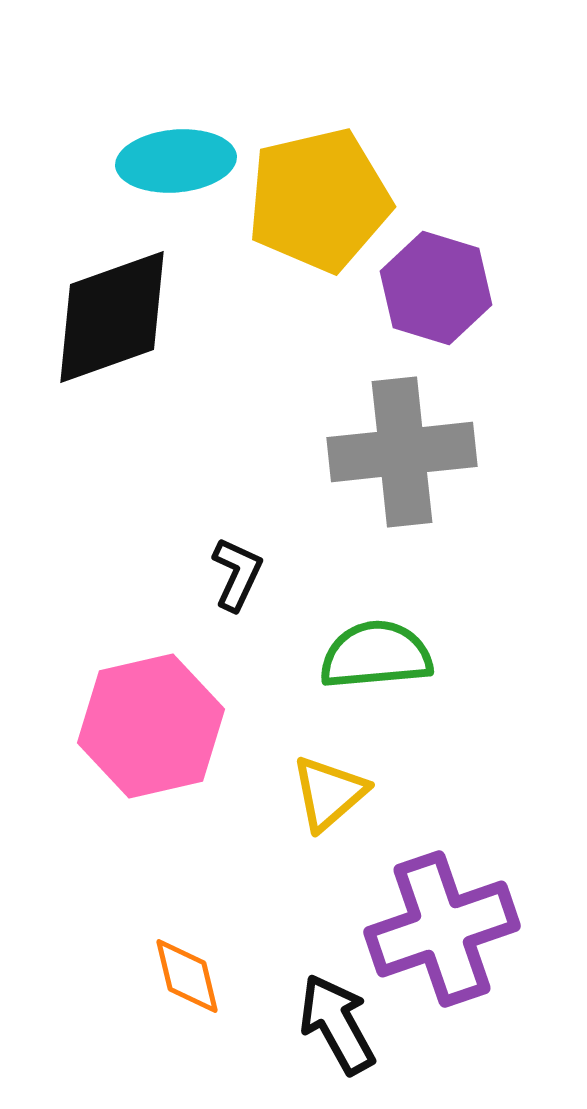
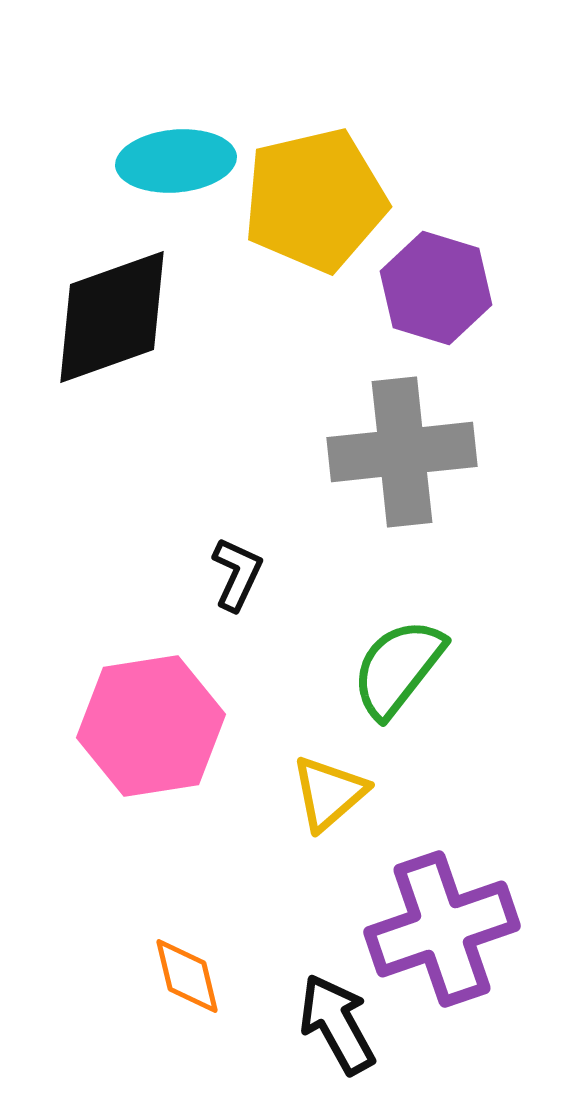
yellow pentagon: moved 4 px left
green semicircle: moved 22 px right, 13 px down; rotated 47 degrees counterclockwise
pink hexagon: rotated 4 degrees clockwise
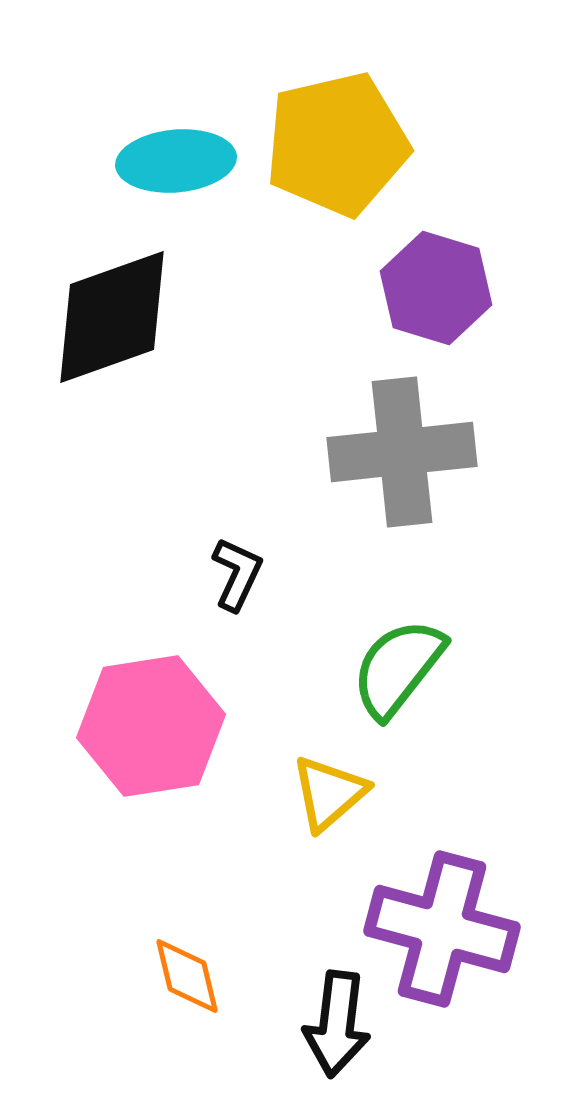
yellow pentagon: moved 22 px right, 56 px up
purple cross: rotated 34 degrees clockwise
black arrow: rotated 144 degrees counterclockwise
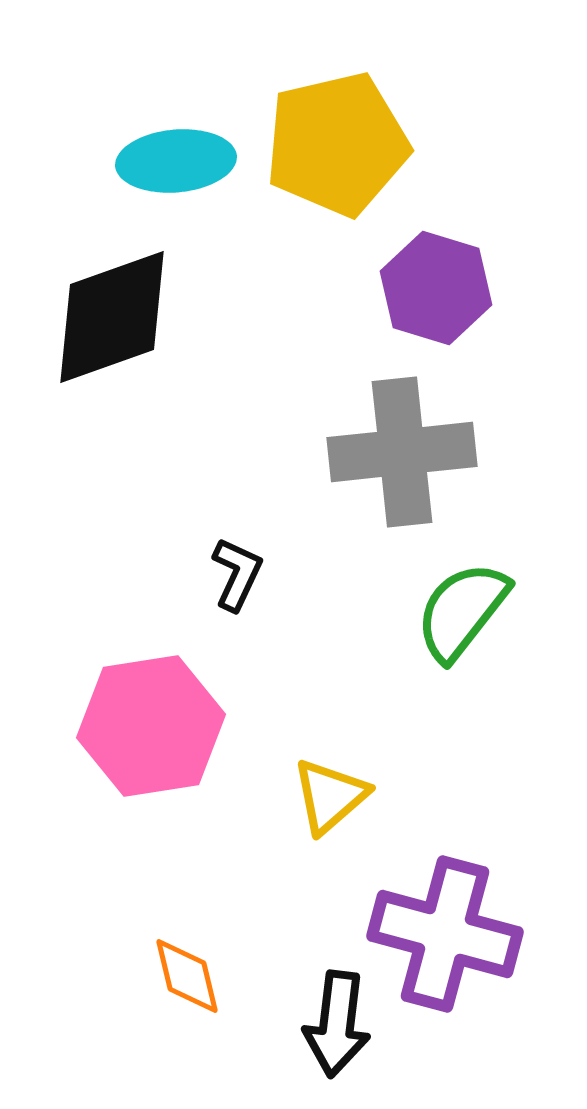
green semicircle: moved 64 px right, 57 px up
yellow triangle: moved 1 px right, 3 px down
purple cross: moved 3 px right, 5 px down
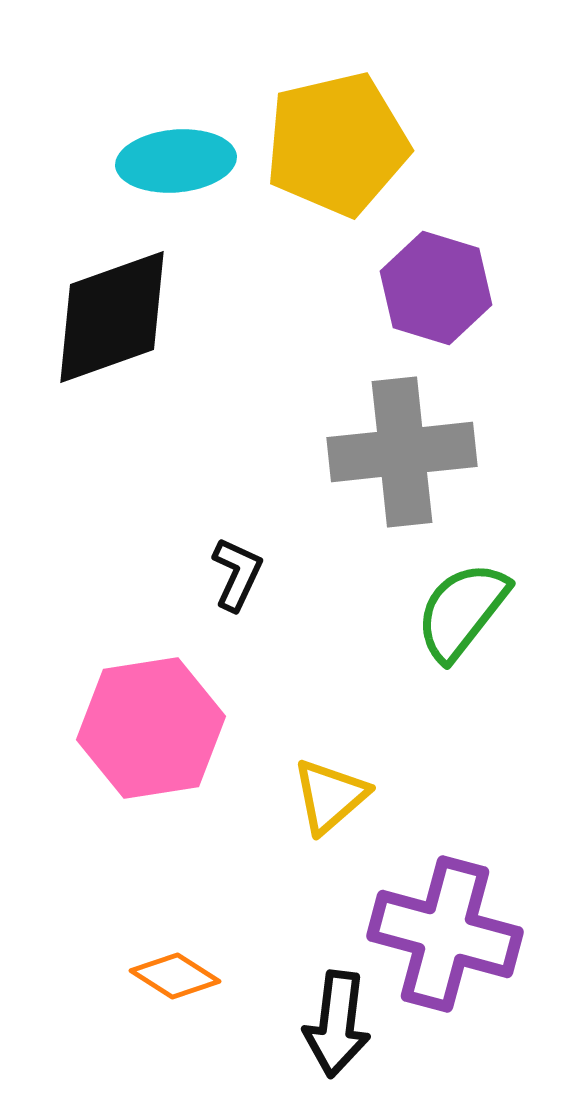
pink hexagon: moved 2 px down
orange diamond: moved 12 px left; rotated 44 degrees counterclockwise
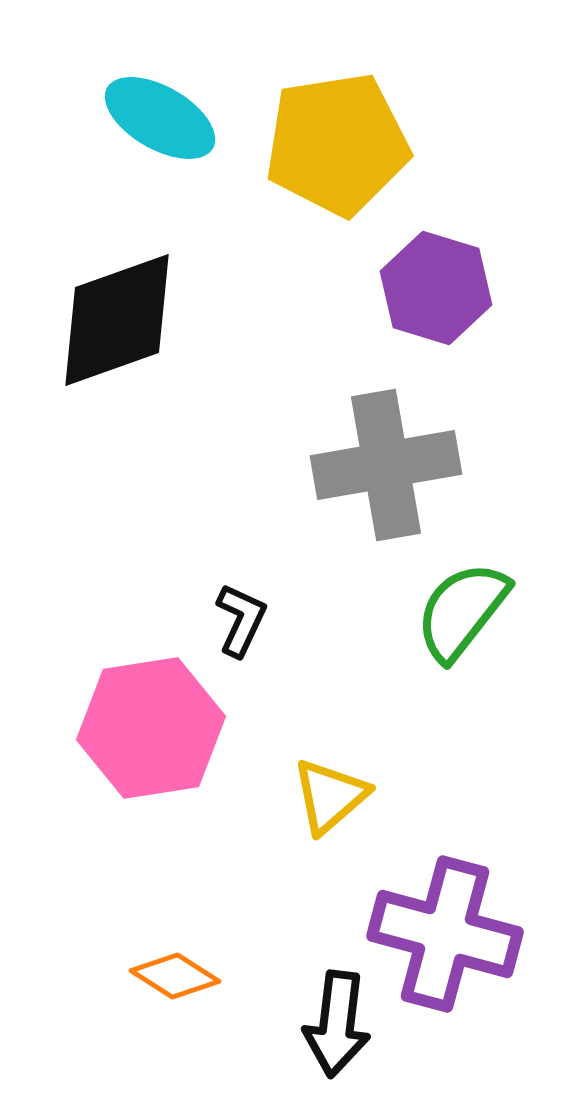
yellow pentagon: rotated 4 degrees clockwise
cyan ellipse: moved 16 px left, 43 px up; rotated 35 degrees clockwise
black diamond: moved 5 px right, 3 px down
gray cross: moved 16 px left, 13 px down; rotated 4 degrees counterclockwise
black L-shape: moved 4 px right, 46 px down
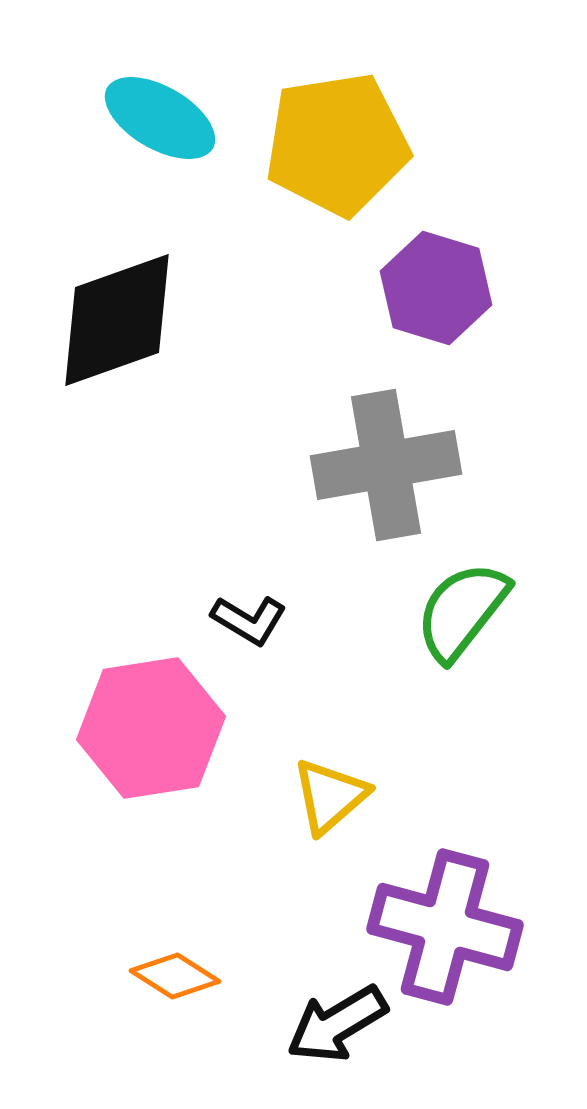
black L-shape: moved 8 px right; rotated 96 degrees clockwise
purple cross: moved 7 px up
black arrow: rotated 52 degrees clockwise
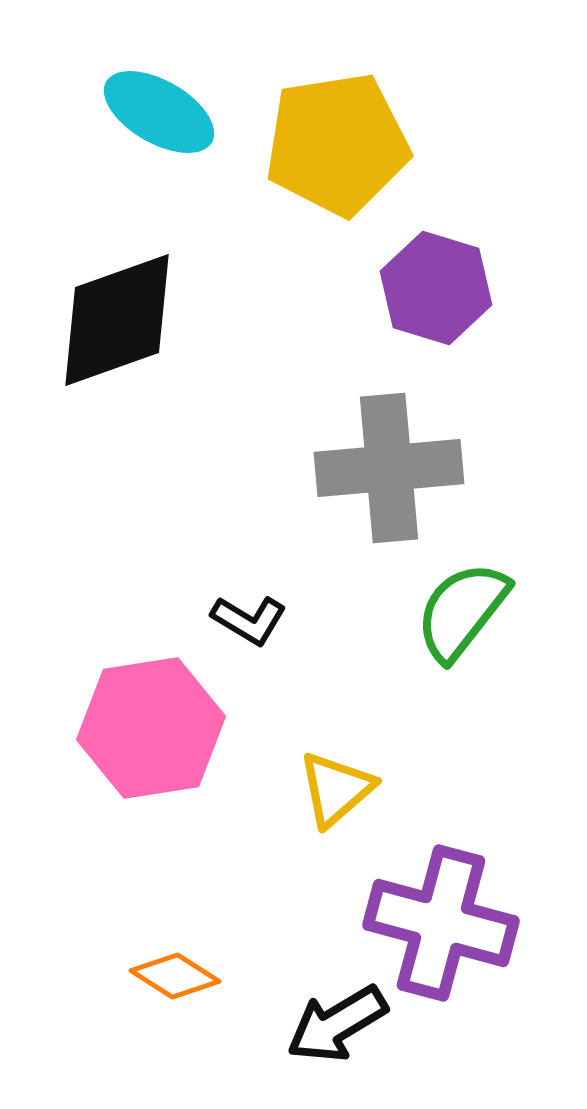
cyan ellipse: moved 1 px left, 6 px up
gray cross: moved 3 px right, 3 px down; rotated 5 degrees clockwise
yellow triangle: moved 6 px right, 7 px up
purple cross: moved 4 px left, 4 px up
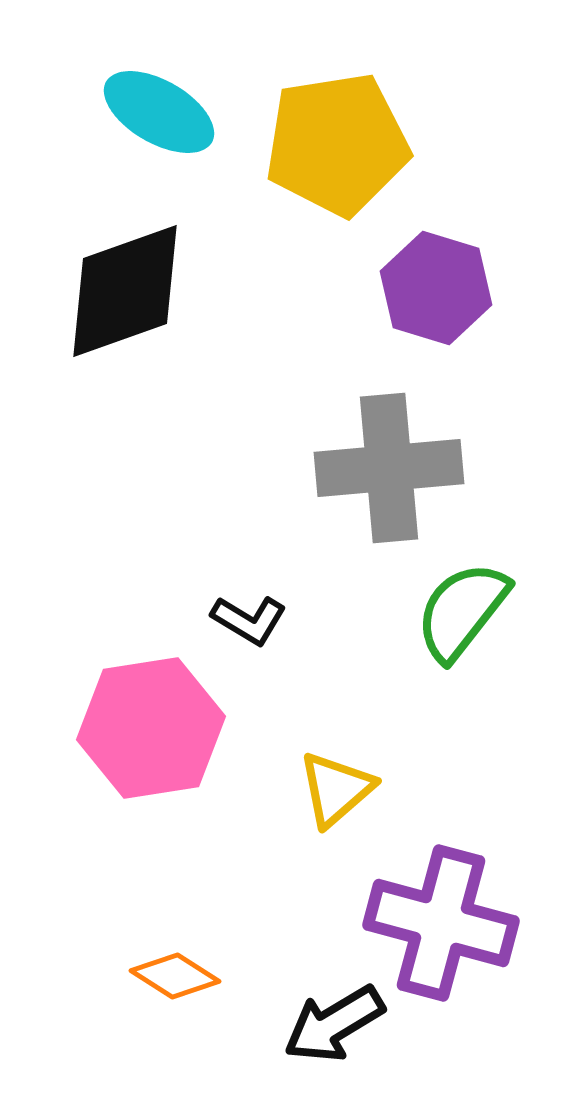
black diamond: moved 8 px right, 29 px up
black arrow: moved 3 px left
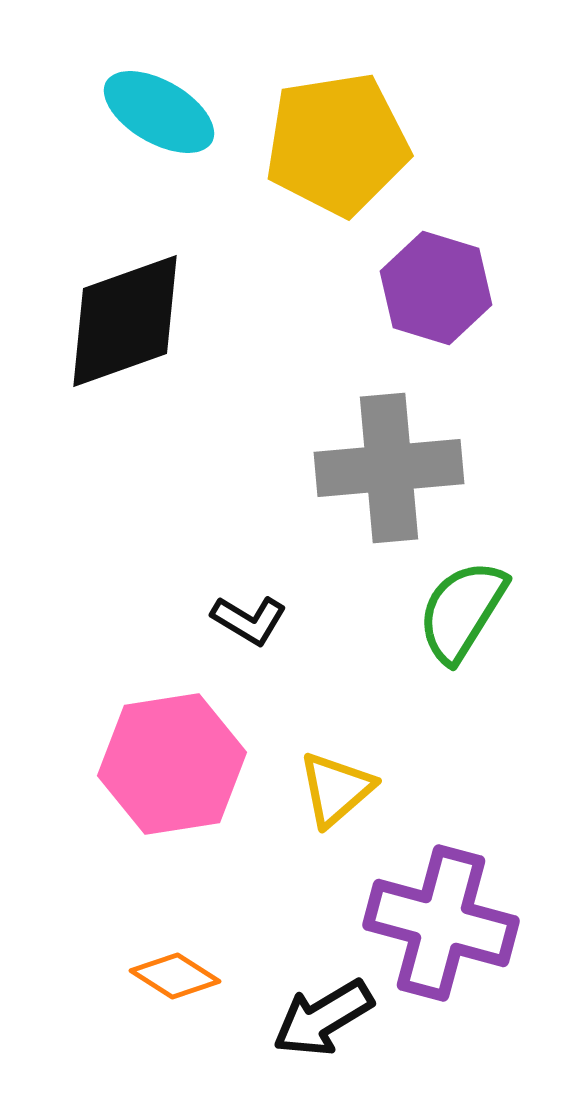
black diamond: moved 30 px down
green semicircle: rotated 6 degrees counterclockwise
pink hexagon: moved 21 px right, 36 px down
black arrow: moved 11 px left, 6 px up
